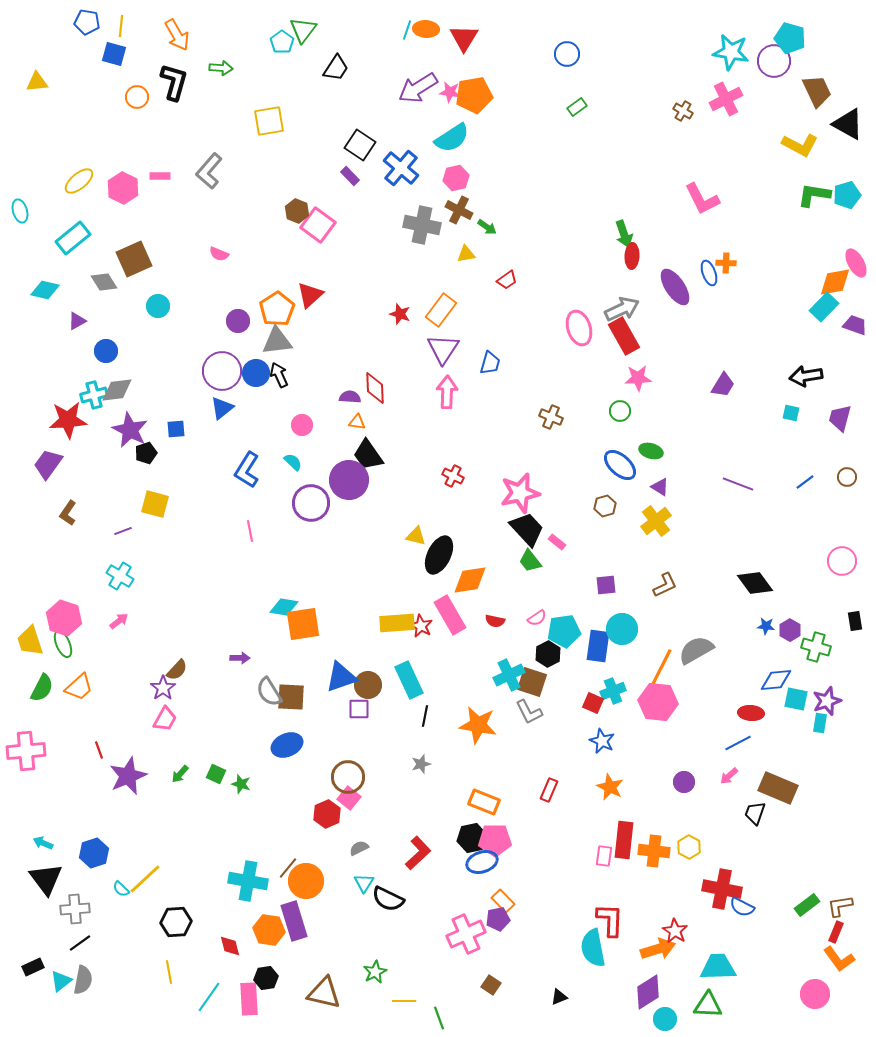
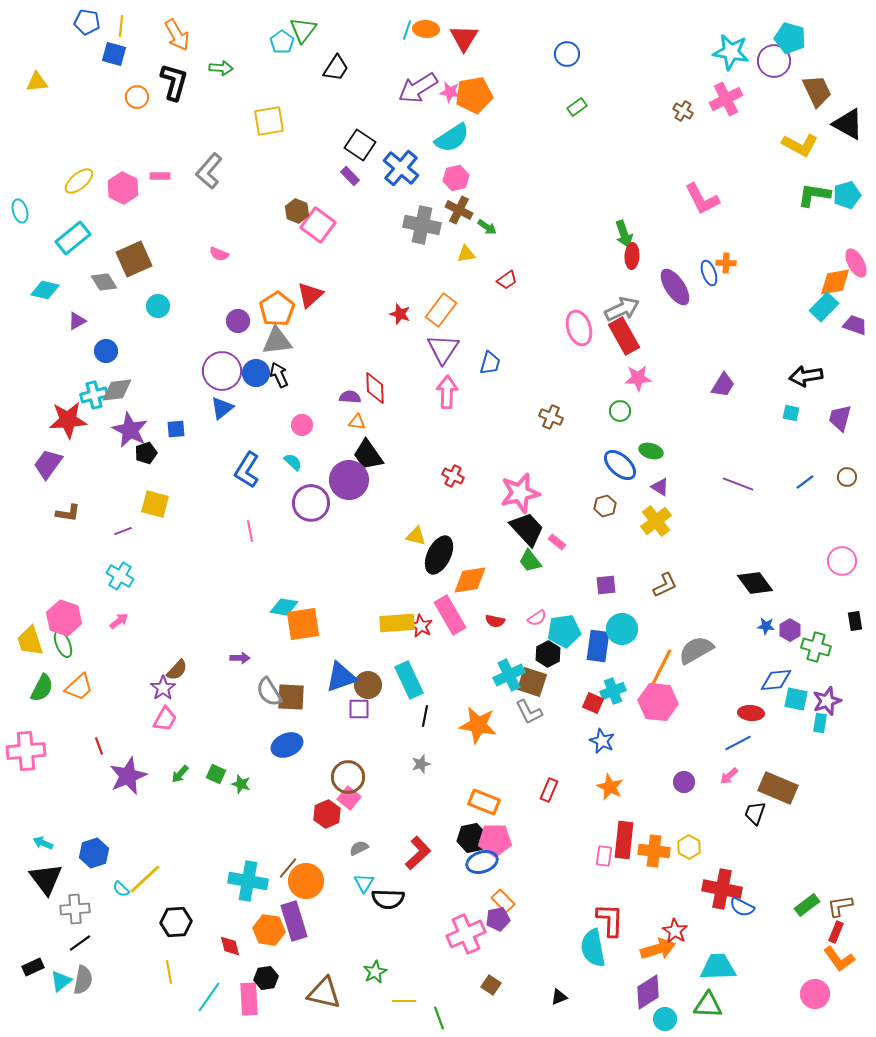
brown L-shape at (68, 513): rotated 115 degrees counterclockwise
red line at (99, 750): moved 4 px up
black semicircle at (388, 899): rotated 24 degrees counterclockwise
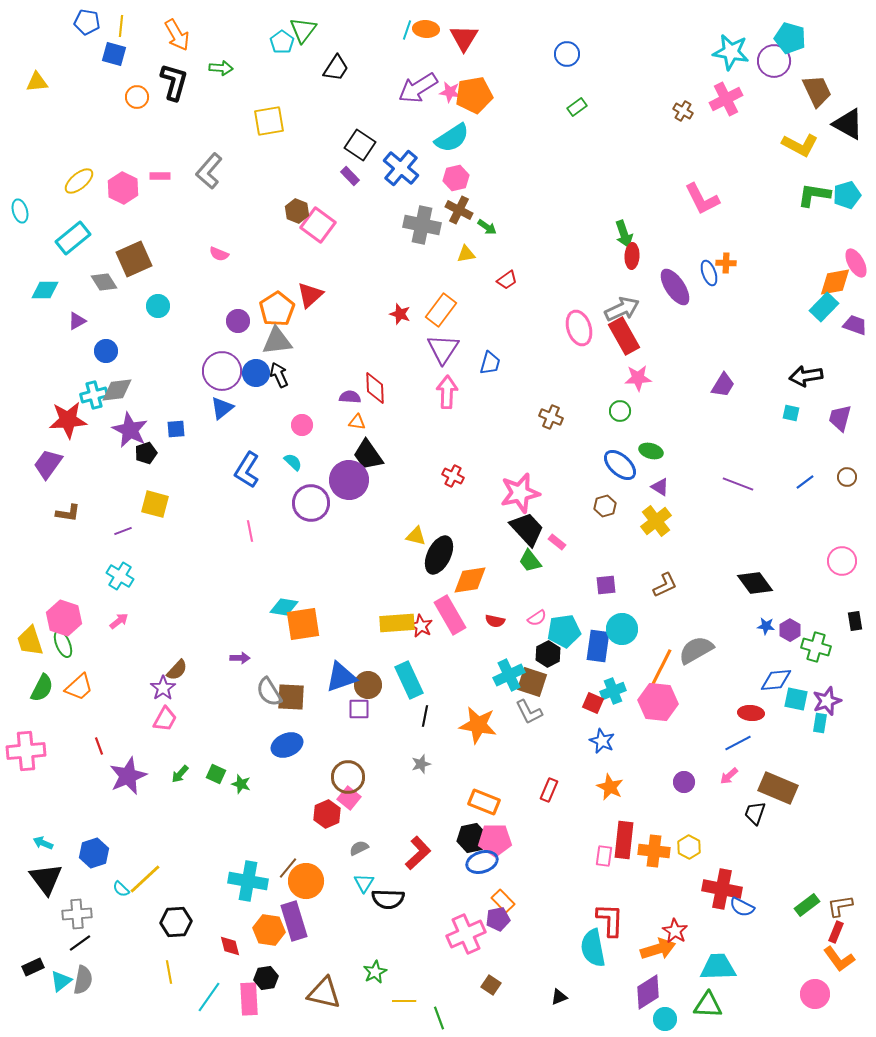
cyan diamond at (45, 290): rotated 12 degrees counterclockwise
gray cross at (75, 909): moved 2 px right, 5 px down
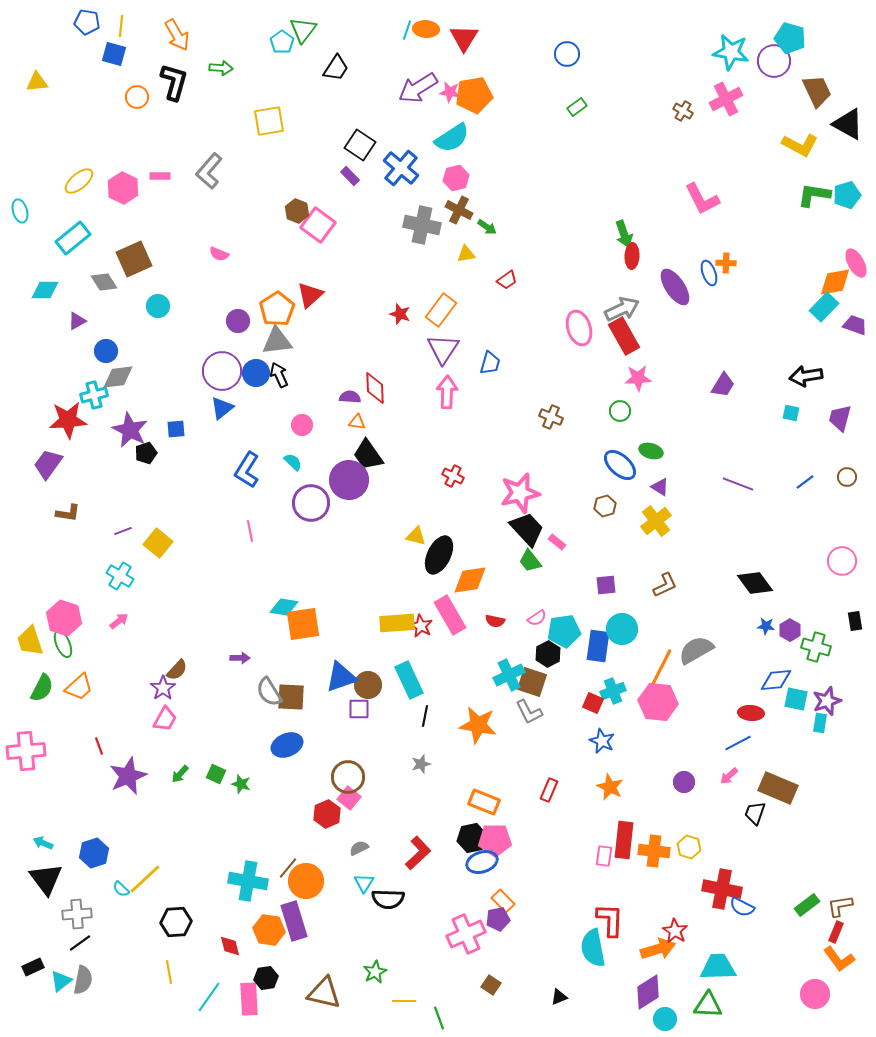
gray diamond at (117, 390): moved 1 px right, 13 px up
yellow square at (155, 504): moved 3 px right, 39 px down; rotated 24 degrees clockwise
yellow hexagon at (689, 847): rotated 10 degrees counterclockwise
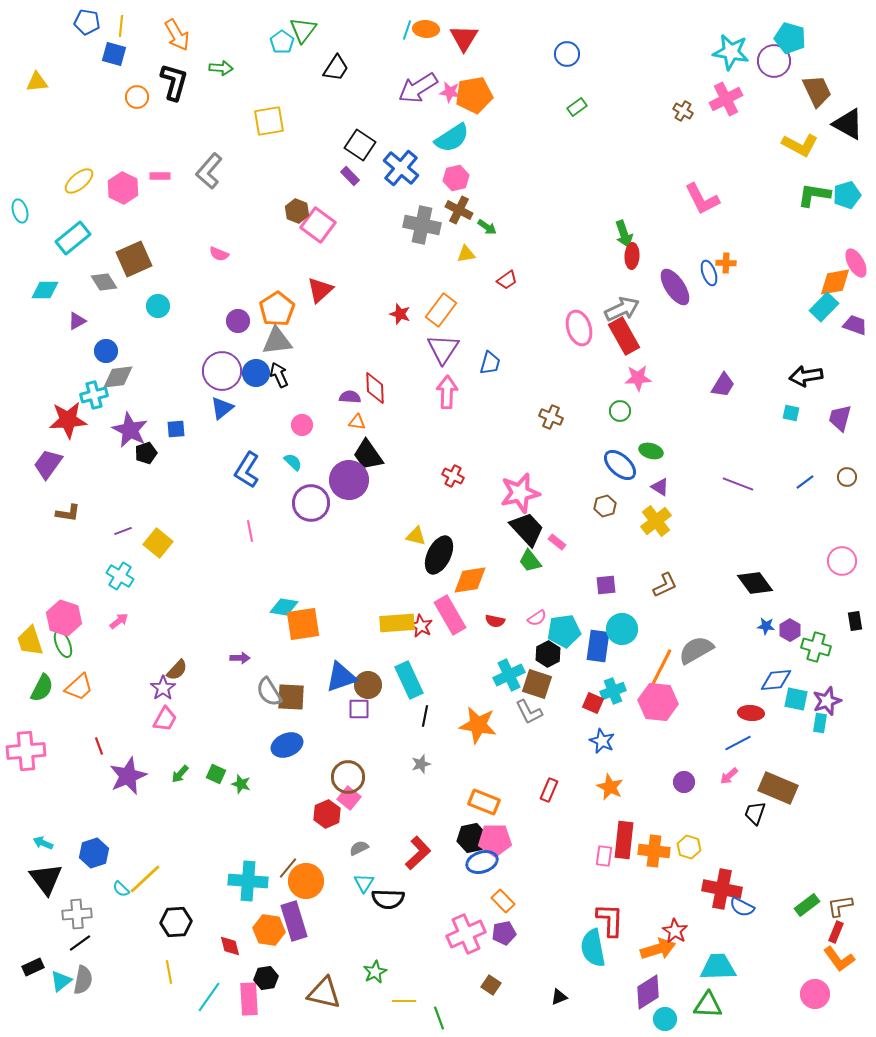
red triangle at (310, 295): moved 10 px right, 5 px up
brown square at (532, 682): moved 5 px right, 2 px down
cyan cross at (248, 881): rotated 6 degrees counterclockwise
purple pentagon at (498, 919): moved 6 px right, 14 px down
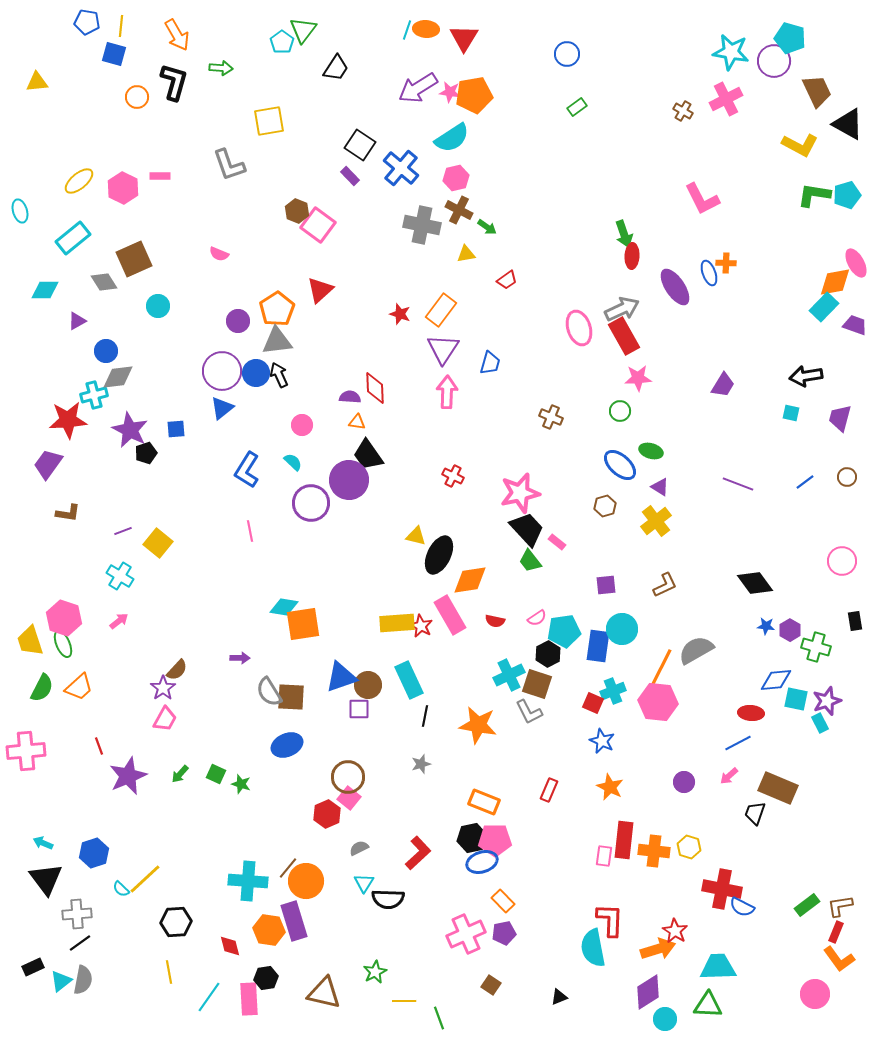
gray L-shape at (209, 171): moved 20 px right, 6 px up; rotated 60 degrees counterclockwise
cyan rectangle at (820, 723): rotated 36 degrees counterclockwise
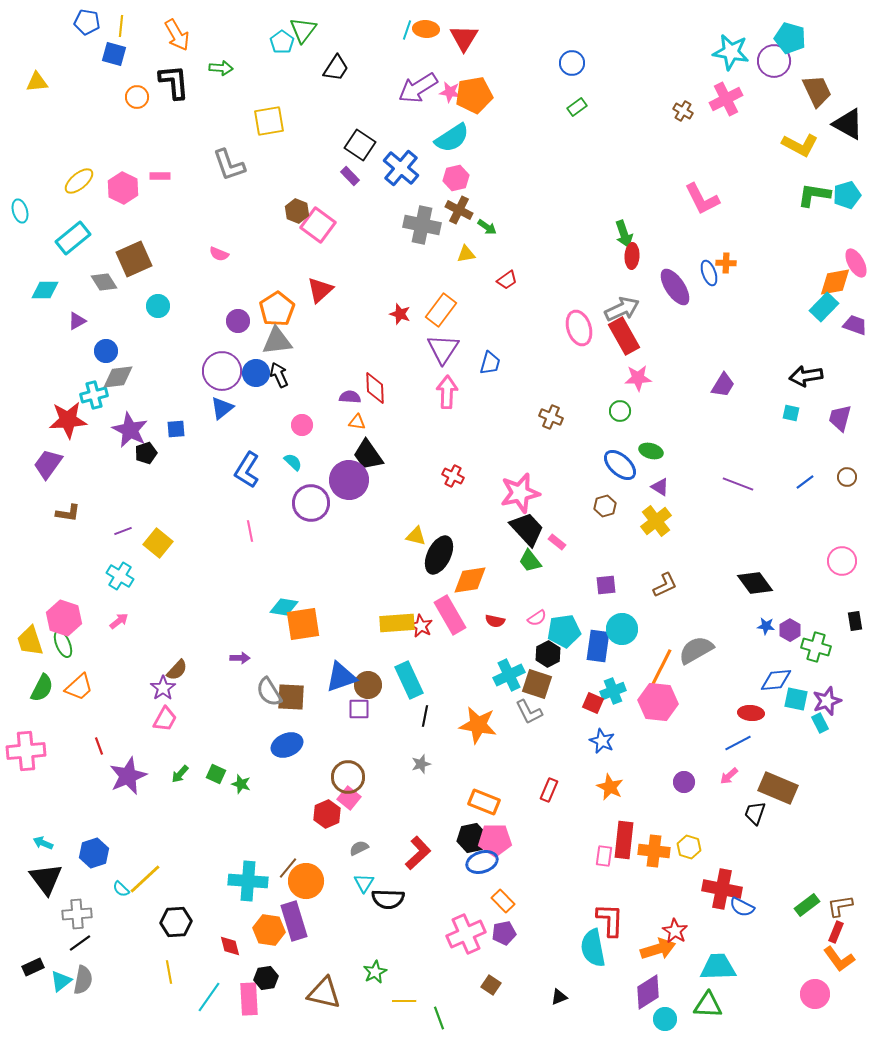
blue circle at (567, 54): moved 5 px right, 9 px down
black L-shape at (174, 82): rotated 21 degrees counterclockwise
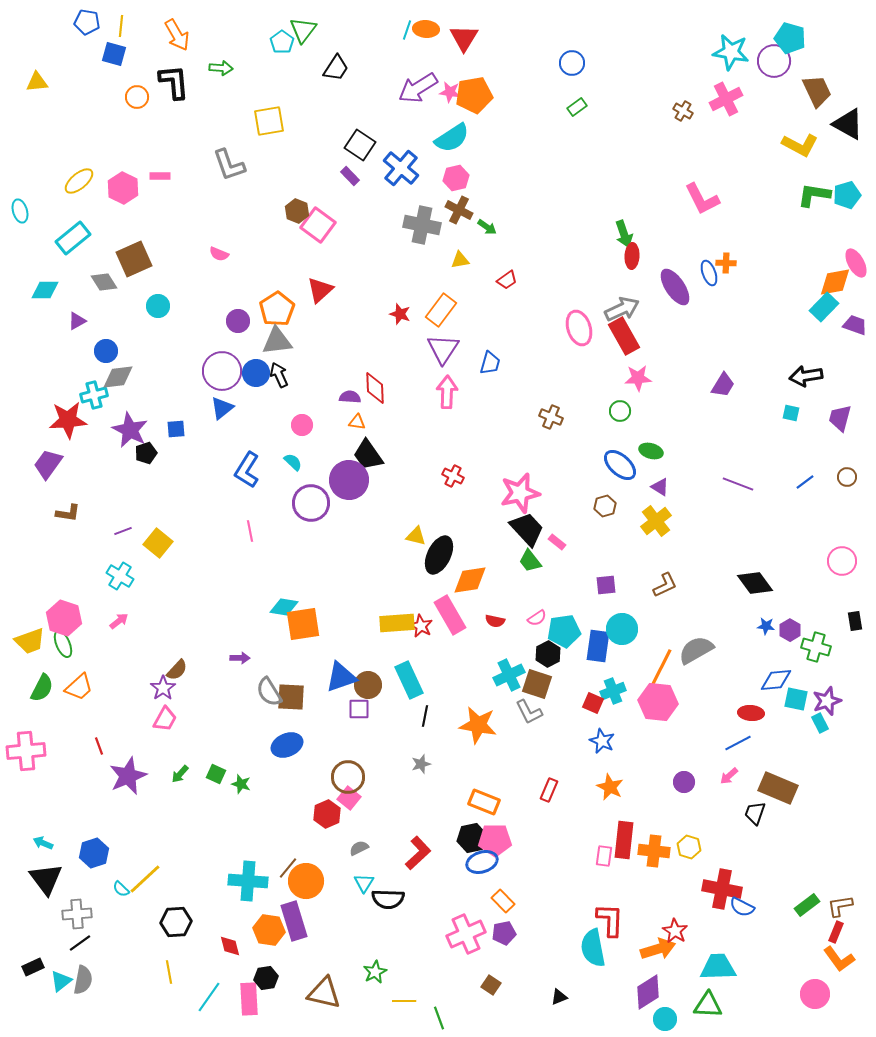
yellow triangle at (466, 254): moved 6 px left, 6 px down
yellow trapezoid at (30, 641): rotated 92 degrees counterclockwise
